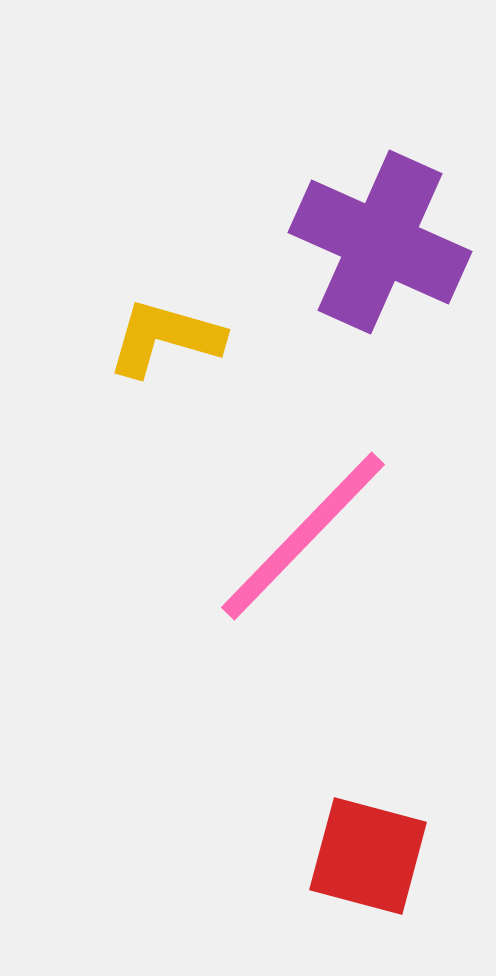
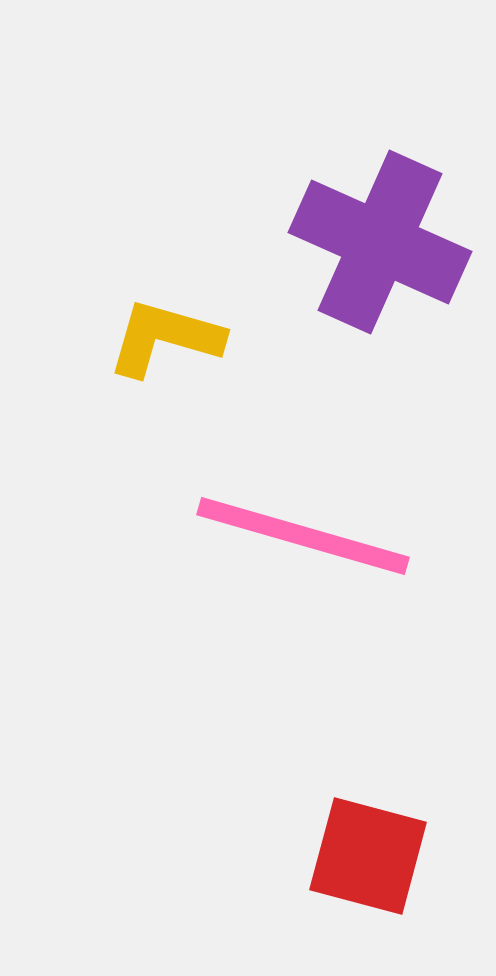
pink line: rotated 62 degrees clockwise
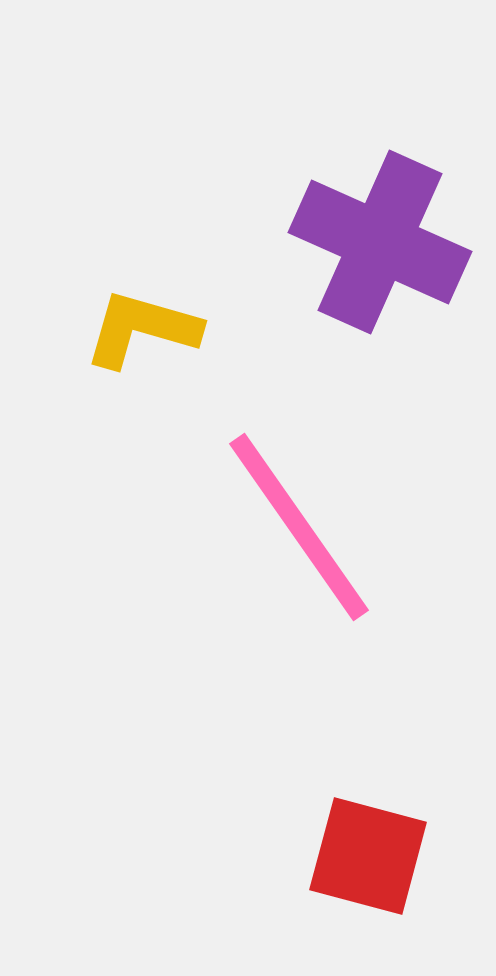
yellow L-shape: moved 23 px left, 9 px up
pink line: moved 4 px left, 9 px up; rotated 39 degrees clockwise
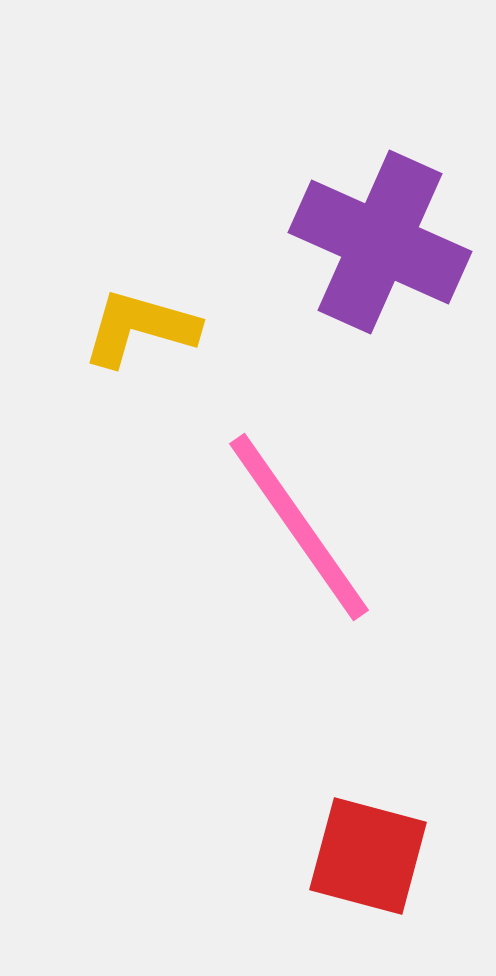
yellow L-shape: moved 2 px left, 1 px up
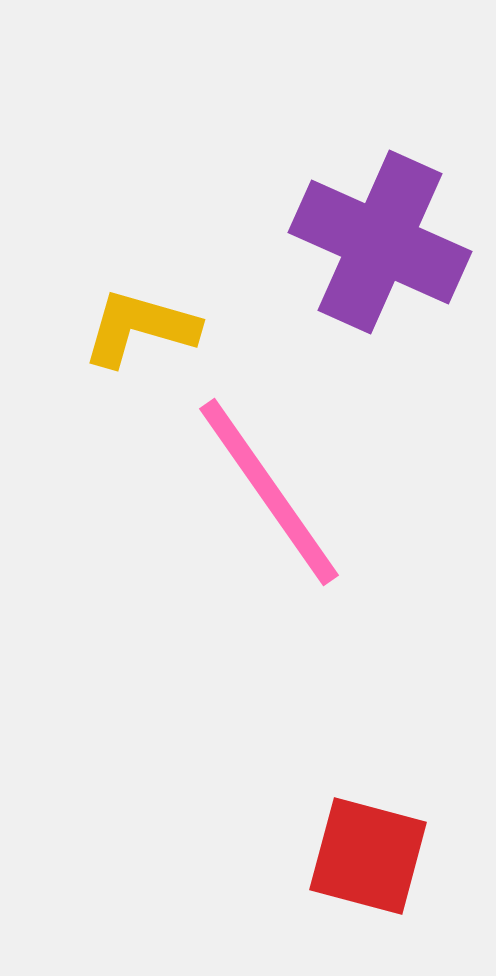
pink line: moved 30 px left, 35 px up
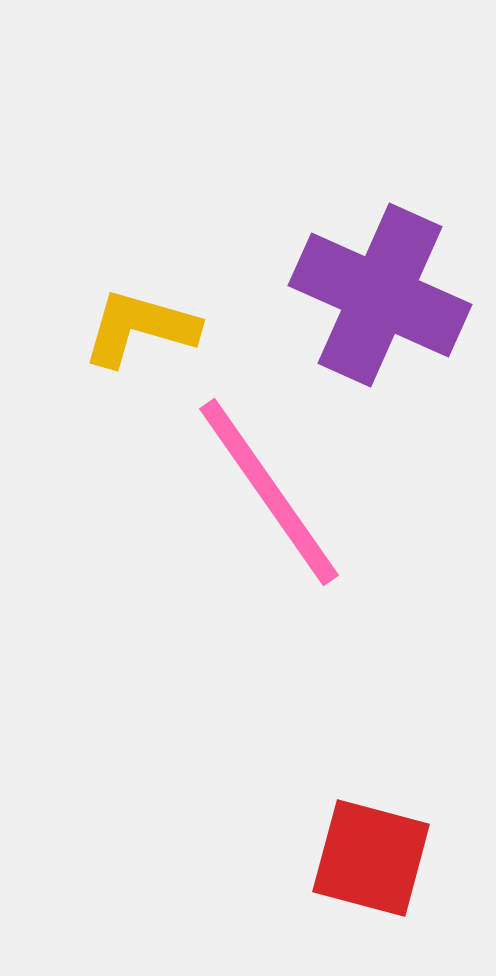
purple cross: moved 53 px down
red square: moved 3 px right, 2 px down
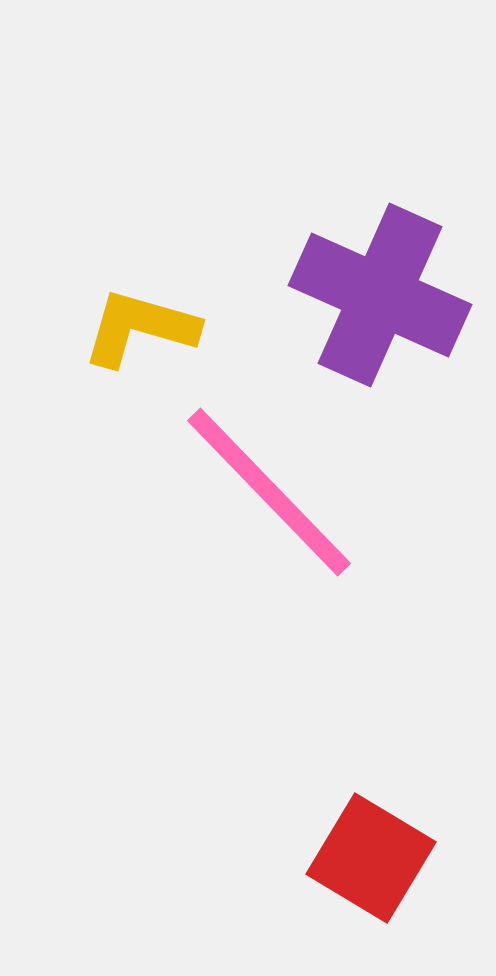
pink line: rotated 9 degrees counterclockwise
red square: rotated 16 degrees clockwise
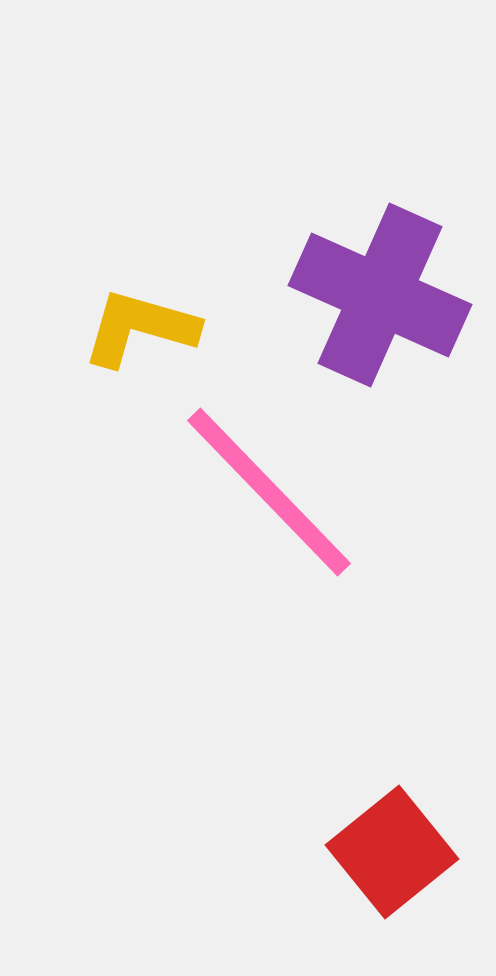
red square: moved 21 px right, 6 px up; rotated 20 degrees clockwise
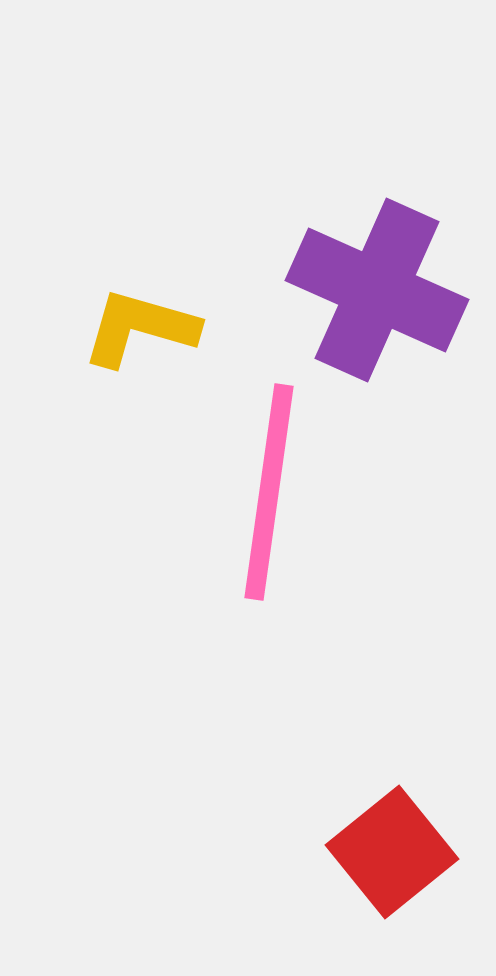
purple cross: moved 3 px left, 5 px up
pink line: rotated 52 degrees clockwise
